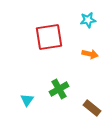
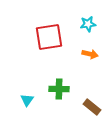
cyan star: moved 4 px down
green cross: rotated 30 degrees clockwise
brown rectangle: moved 1 px up
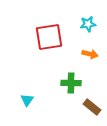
green cross: moved 12 px right, 6 px up
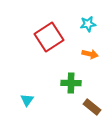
red square: rotated 24 degrees counterclockwise
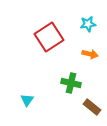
green cross: rotated 12 degrees clockwise
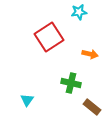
cyan star: moved 9 px left, 12 px up
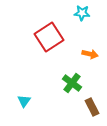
cyan star: moved 3 px right, 1 px down; rotated 14 degrees clockwise
green cross: moved 1 px right; rotated 24 degrees clockwise
cyan triangle: moved 3 px left, 1 px down
brown rectangle: rotated 24 degrees clockwise
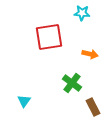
red square: rotated 24 degrees clockwise
brown rectangle: moved 1 px right
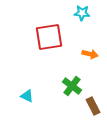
green cross: moved 3 px down
cyan triangle: moved 3 px right, 5 px up; rotated 40 degrees counterclockwise
brown rectangle: moved 1 px up
